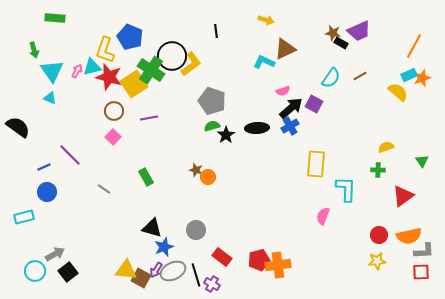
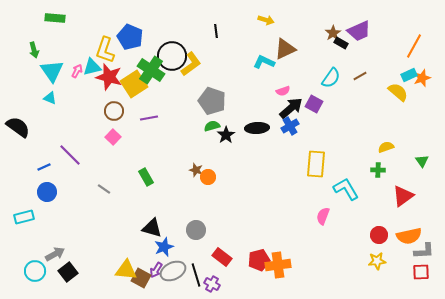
brown star at (333, 33): rotated 28 degrees clockwise
cyan L-shape at (346, 189): rotated 32 degrees counterclockwise
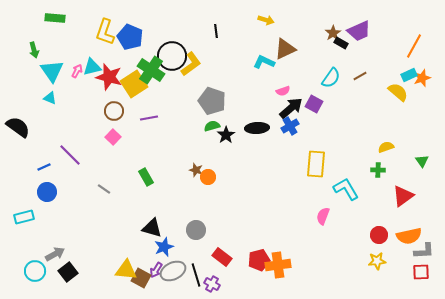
yellow L-shape at (105, 50): moved 18 px up
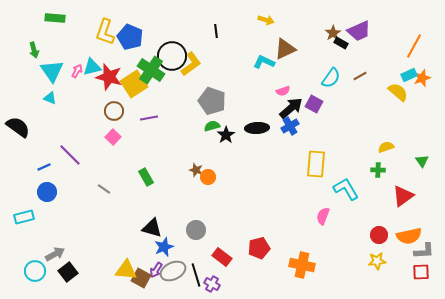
red pentagon at (259, 260): moved 12 px up
orange cross at (278, 265): moved 24 px right; rotated 20 degrees clockwise
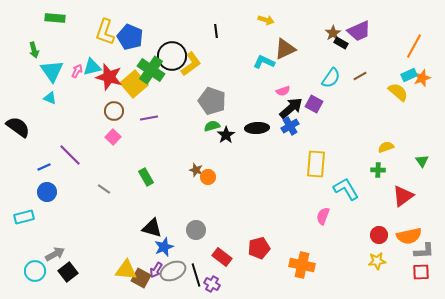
yellow square at (134, 84): rotated 8 degrees counterclockwise
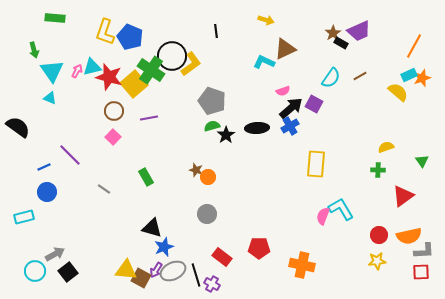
cyan L-shape at (346, 189): moved 5 px left, 20 px down
gray circle at (196, 230): moved 11 px right, 16 px up
red pentagon at (259, 248): rotated 15 degrees clockwise
